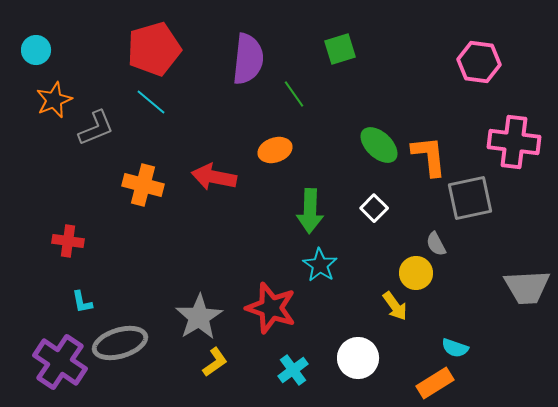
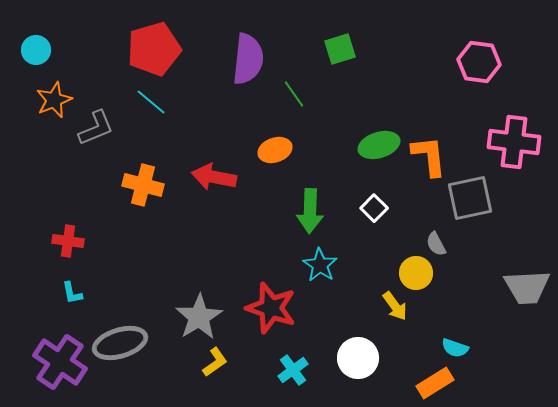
green ellipse: rotated 60 degrees counterclockwise
cyan L-shape: moved 10 px left, 9 px up
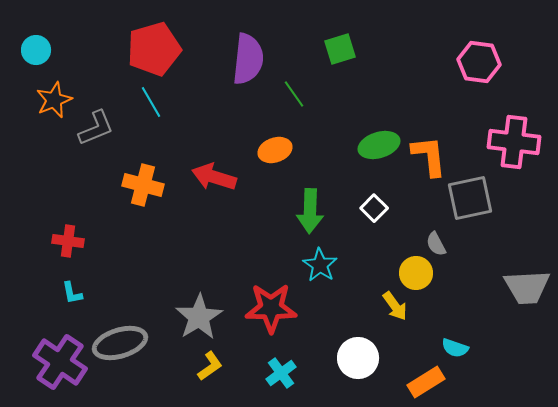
cyan line: rotated 20 degrees clockwise
red arrow: rotated 6 degrees clockwise
red star: rotated 18 degrees counterclockwise
yellow L-shape: moved 5 px left, 4 px down
cyan cross: moved 12 px left, 3 px down
orange rectangle: moved 9 px left, 1 px up
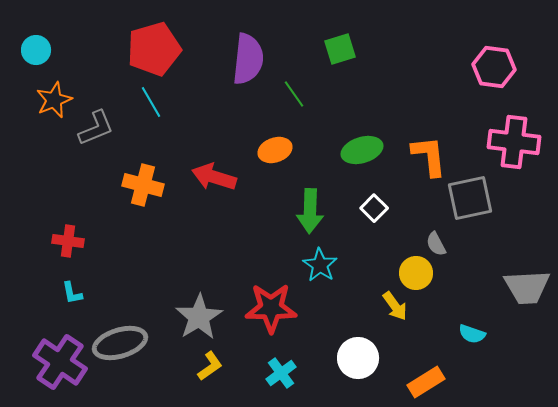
pink hexagon: moved 15 px right, 5 px down
green ellipse: moved 17 px left, 5 px down
cyan semicircle: moved 17 px right, 14 px up
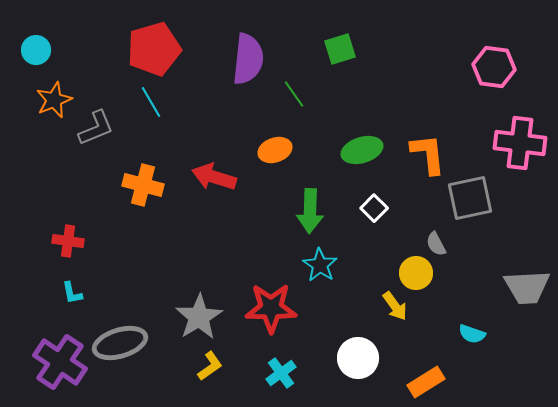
pink cross: moved 6 px right, 1 px down
orange L-shape: moved 1 px left, 2 px up
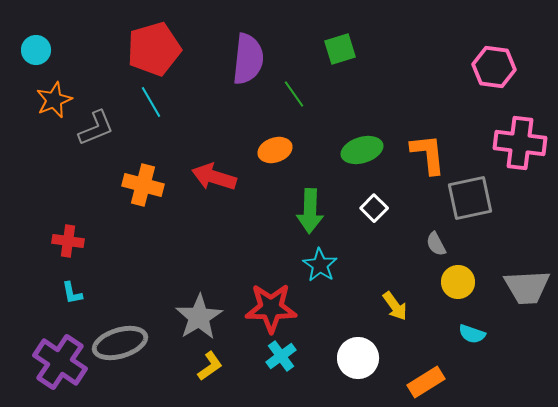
yellow circle: moved 42 px right, 9 px down
cyan cross: moved 17 px up
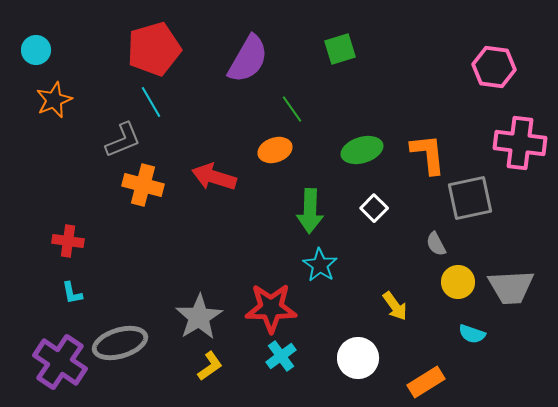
purple semicircle: rotated 24 degrees clockwise
green line: moved 2 px left, 15 px down
gray L-shape: moved 27 px right, 12 px down
gray trapezoid: moved 16 px left
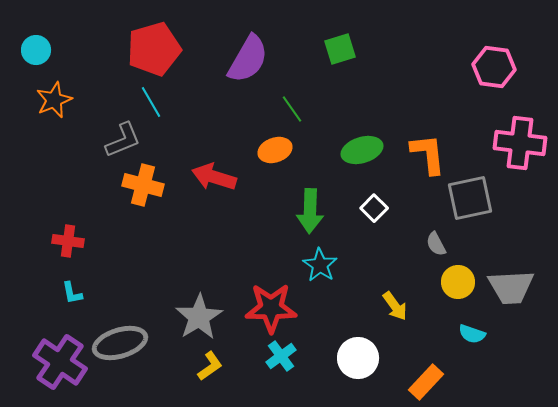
orange rectangle: rotated 15 degrees counterclockwise
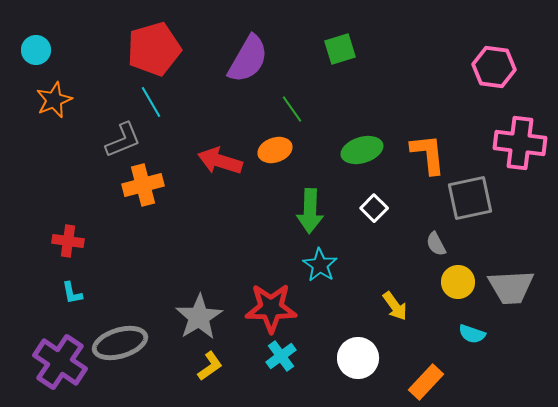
red arrow: moved 6 px right, 16 px up
orange cross: rotated 30 degrees counterclockwise
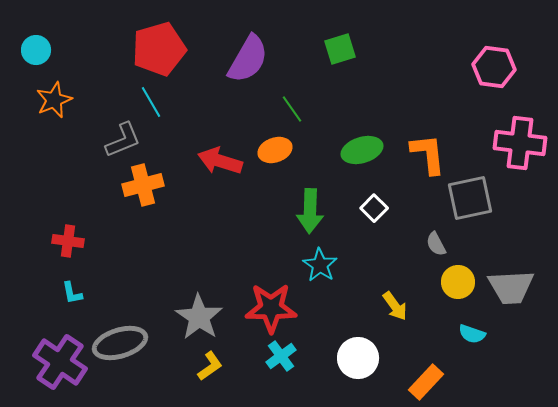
red pentagon: moved 5 px right
gray star: rotated 6 degrees counterclockwise
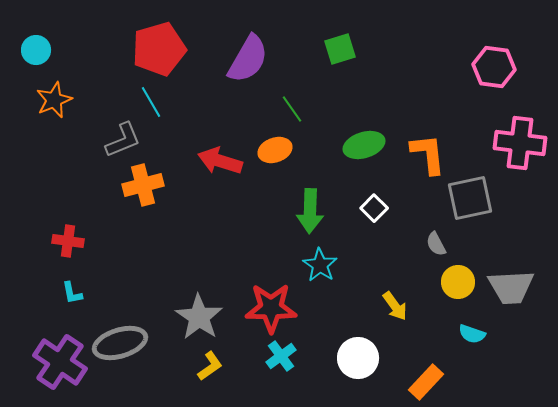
green ellipse: moved 2 px right, 5 px up
